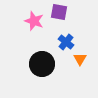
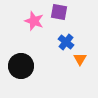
black circle: moved 21 px left, 2 px down
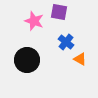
orange triangle: rotated 32 degrees counterclockwise
black circle: moved 6 px right, 6 px up
